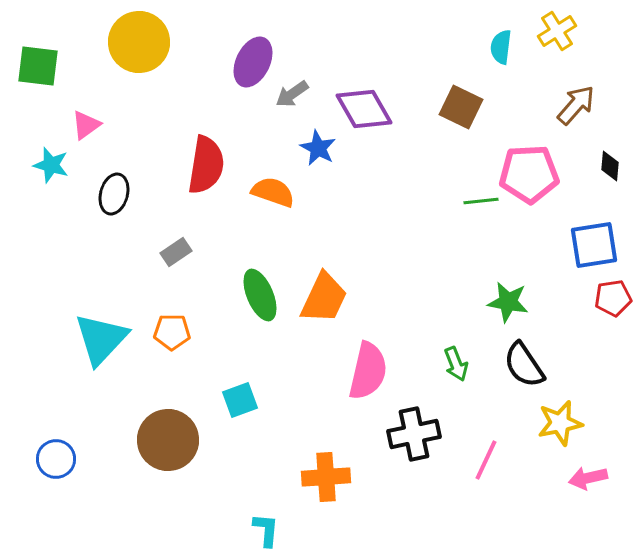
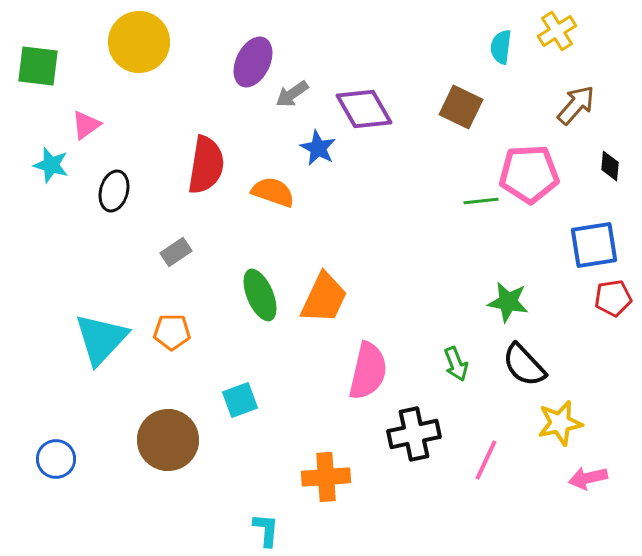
black ellipse: moved 3 px up
black semicircle: rotated 9 degrees counterclockwise
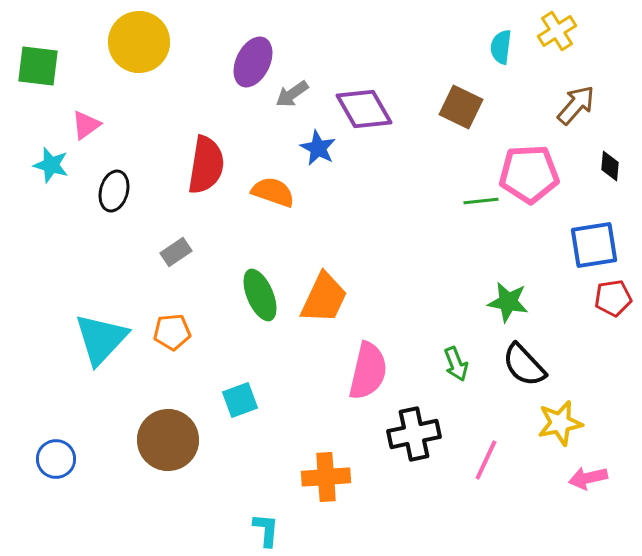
orange pentagon: rotated 6 degrees counterclockwise
